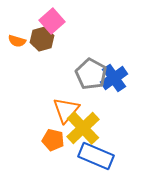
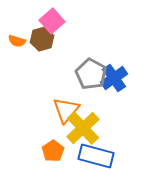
orange pentagon: moved 11 px down; rotated 25 degrees clockwise
blue rectangle: rotated 8 degrees counterclockwise
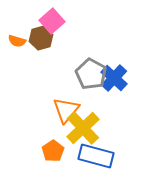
brown hexagon: moved 1 px left, 1 px up
blue cross: rotated 12 degrees counterclockwise
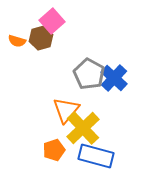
gray pentagon: moved 2 px left
orange pentagon: moved 1 px right, 1 px up; rotated 15 degrees clockwise
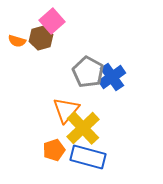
gray pentagon: moved 1 px left, 2 px up
blue cross: moved 2 px left, 1 px up; rotated 12 degrees clockwise
blue rectangle: moved 8 px left, 1 px down
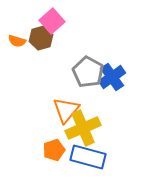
yellow cross: rotated 20 degrees clockwise
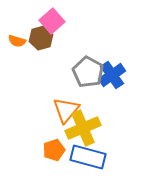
blue cross: moved 2 px up
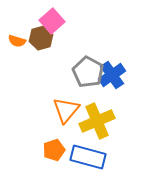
yellow cross: moved 14 px right, 7 px up
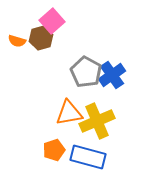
gray pentagon: moved 2 px left
orange triangle: moved 3 px right, 3 px down; rotated 40 degrees clockwise
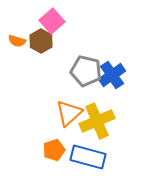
brown hexagon: moved 3 px down; rotated 15 degrees counterclockwise
gray pentagon: moved 1 px up; rotated 16 degrees counterclockwise
orange triangle: rotated 32 degrees counterclockwise
